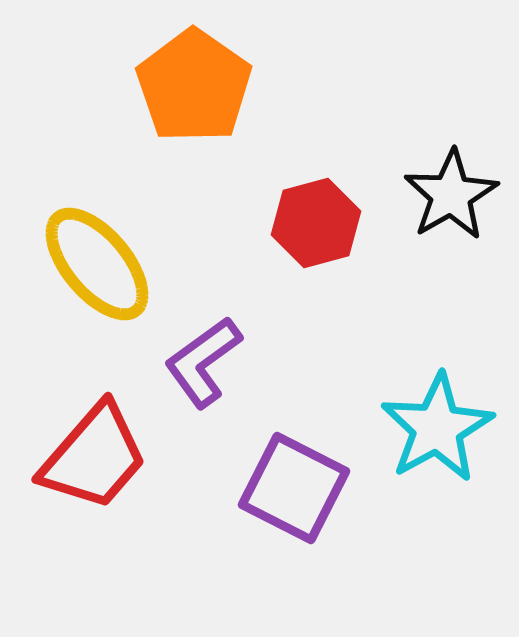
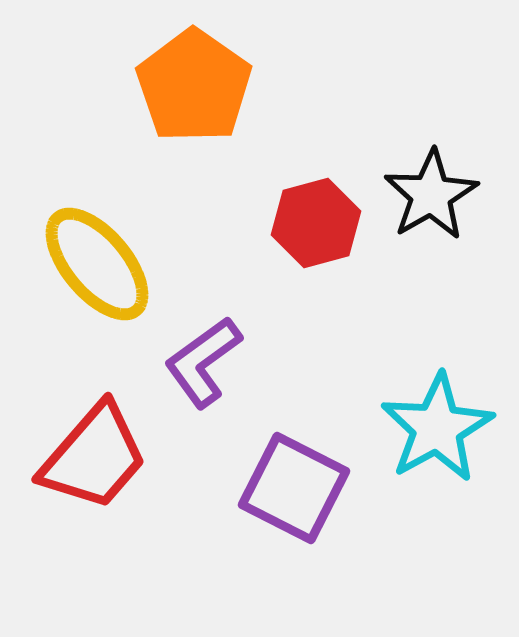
black star: moved 20 px left
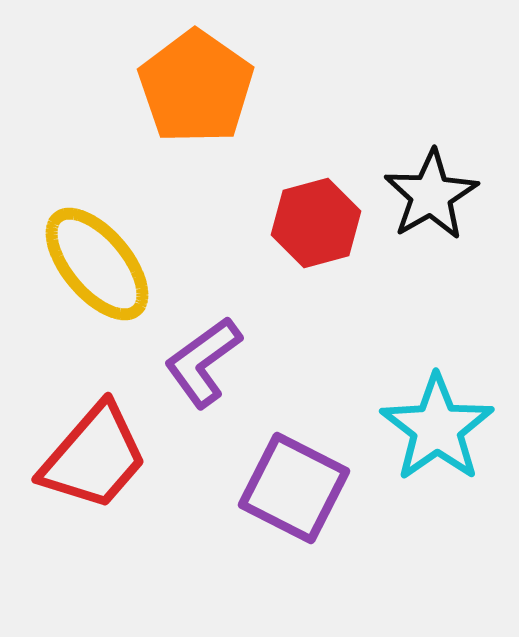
orange pentagon: moved 2 px right, 1 px down
cyan star: rotated 6 degrees counterclockwise
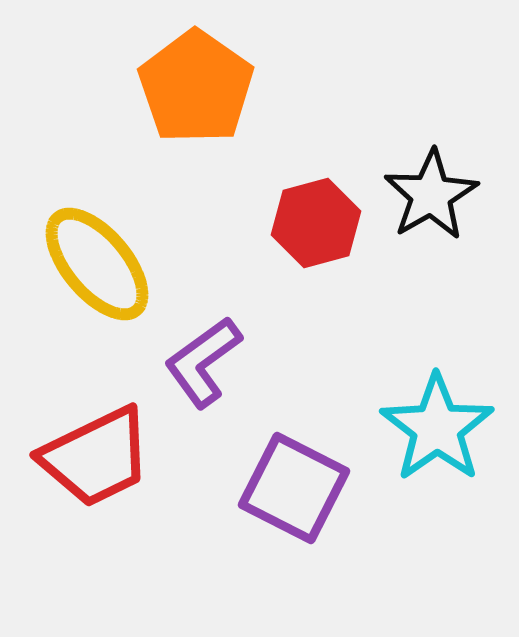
red trapezoid: moved 2 px right; rotated 23 degrees clockwise
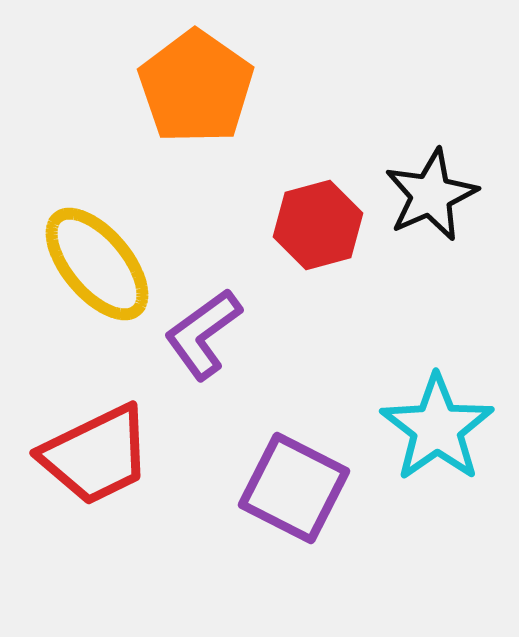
black star: rotated 6 degrees clockwise
red hexagon: moved 2 px right, 2 px down
purple L-shape: moved 28 px up
red trapezoid: moved 2 px up
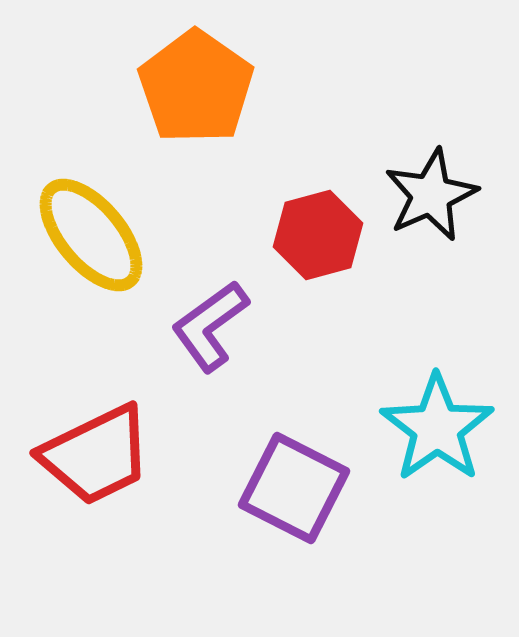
red hexagon: moved 10 px down
yellow ellipse: moved 6 px left, 29 px up
purple L-shape: moved 7 px right, 8 px up
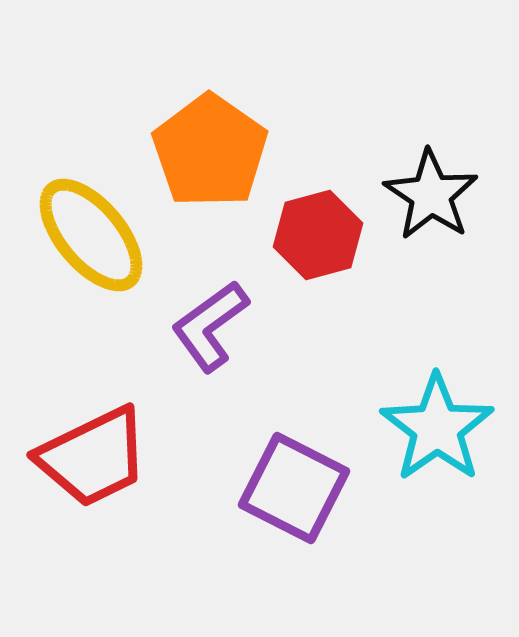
orange pentagon: moved 14 px right, 64 px down
black star: rotated 14 degrees counterclockwise
red trapezoid: moved 3 px left, 2 px down
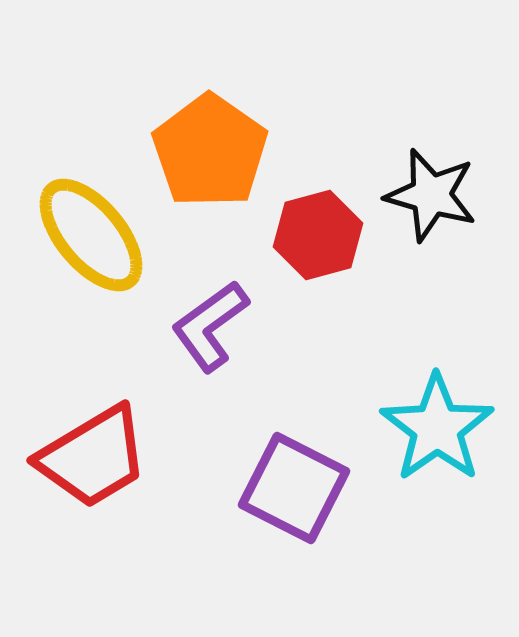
black star: rotated 18 degrees counterclockwise
red trapezoid: rotated 5 degrees counterclockwise
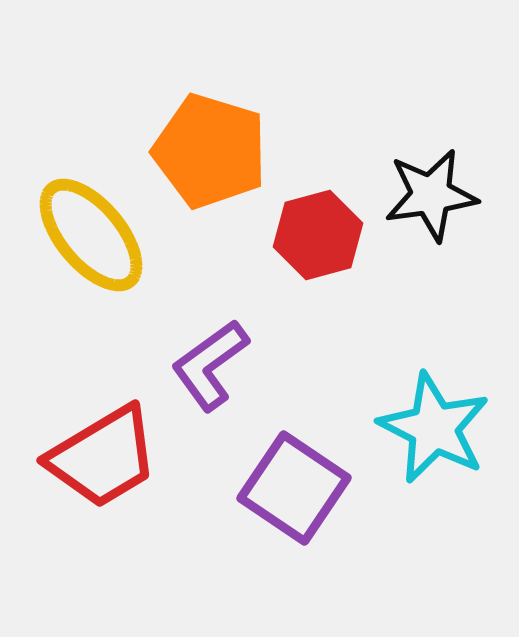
orange pentagon: rotated 18 degrees counterclockwise
black star: rotated 24 degrees counterclockwise
purple L-shape: moved 39 px down
cyan star: moved 3 px left; rotated 10 degrees counterclockwise
red trapezoid: moved 10 px right
purple square: rotated 7 degrees clockwise
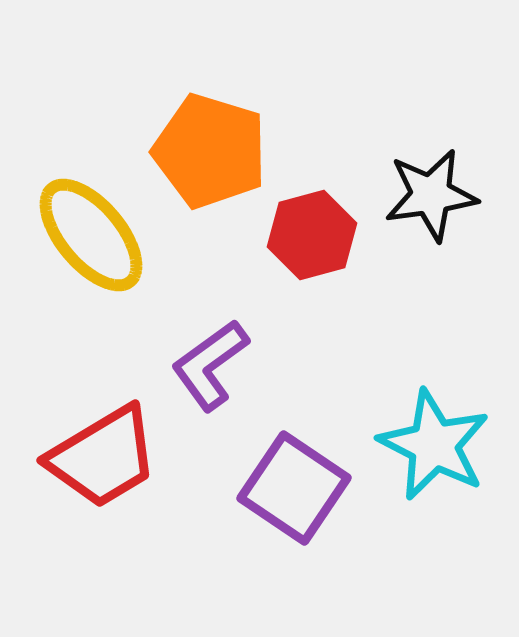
red hexagon: moved 6 px left
cyan star: moved 17 px down
